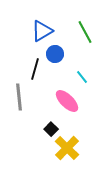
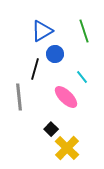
green line: moved 1 px left, 1 px up; rotated 10 degrees clockwise
pink ellipse: moved 1 px left, 4 px up
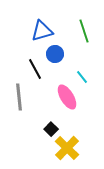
blue triangle: rotated 15 degrees clockwise
black line: rotated 45 degrees counterclockwise
pink ellipse: moved 1 px right; rotated 15 degrees clockwise
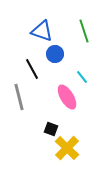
blue triangle: rotated 35 degrees clockwise
black line: moved 3 px left
gray line: rotated 8 degrees counterclockwise
black square: rotated 24 degrees counterclockwise
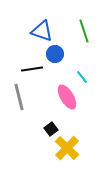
black line: rotated 70 degrees counterclockwise
black square: rotated 32 degrees clockwise
